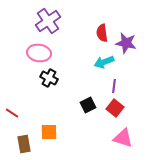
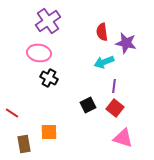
red semicircle: moved 1 px up
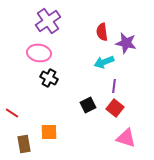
pink triangle: moved 3 px right
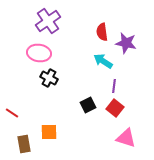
cyan arrow: moved 1 px left, 1 px up; rotated 54 degrees clockwise
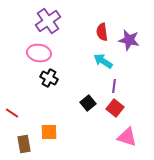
purple star: moved 3 px right, 3 px up
black square: moved 2 px up; rotated 14 degrees counterclockwise
pink triangle: moved 1 px right, 1 px up
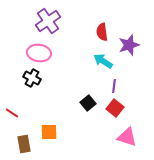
purple star: moved 5 px down; rotated 30 degrees counterclockwise
black cross: moved 17 px left
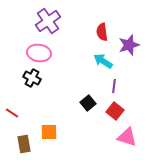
red square: moved 3 px down
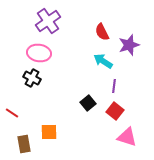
red semicircle: rotated 18 degrees counterclockwise
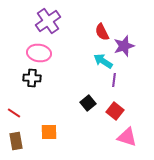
purple star: moved 5 px left, 1 px down
black cross: rotated 24 degrees counterclockwise
purple line: moved 6 px up
red line: moved 2 px right
brown rectangle: moved 8 px left, 3 px up
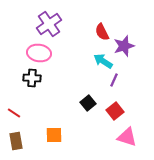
purple cross: moved 1 px right, 3 px down
purple line: rotated 16 degrees clockwise
red square: rotated 12 degrees clockwise
orange square: moved 5 px right, 3 px down
